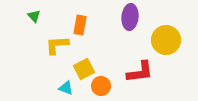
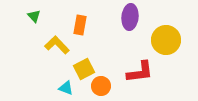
yellow L-shape: rotated 50 degrees clockwise
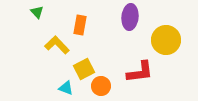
green triangle: moved 3 px right, 4 px up
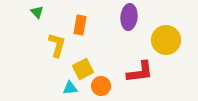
purple ellipse: moved 1 px left
yellow L-shape: rotated 60 degrees clockwise
yellow square: moved 1 px left
cyan triangle: moved 4 px right; rotated 28 degrees counterclockwise
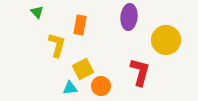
red L-shape: rotated 68 degrees counterclockwise
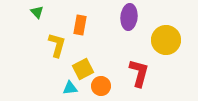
red L-shape: moved 1 px left, 1 px down
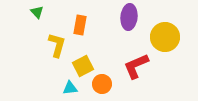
yellow circle: moved 1 px left, 3 px up
yellow square: moved 3 px up
red L-shape: moved 3 px left, 7 px up; rotated 128 degrees counterclockwise
orange circle: moved 1 px right, 2 px up
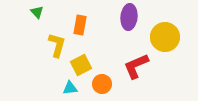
yellow square: moved 2 px left, 1 px up
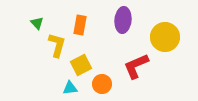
green triangle: moved 11 px down
purple ellipse: moved 6 px left, 3 px down
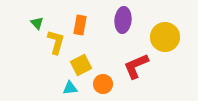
yellow L-shape: moved 1 px left, 3 px up
orange circle: moved 1 px right
